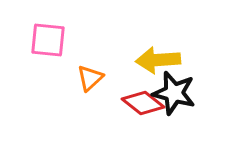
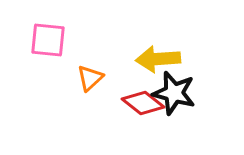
yellow arrow: moved 1 px up
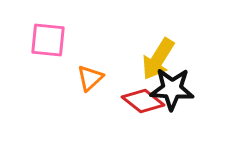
yellow arrow: rotated 54 degrees counterclockwise
black star: moved 2 px left, 4 px up; rotated 12 degrees counterclockwise
red diamond: moved 2 px up
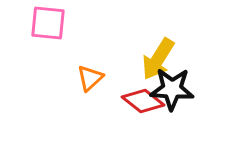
pink square: moved 17 px up
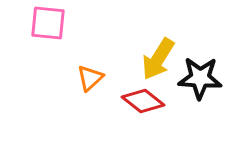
black star: moved 28 px right, 11 px up
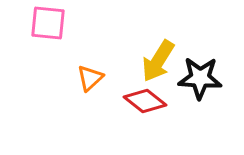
yellow arrow: moved 2 px down
red diamond: moved 2 px right
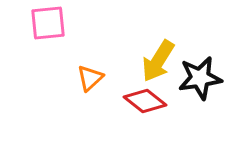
pink square: rotated 12 degrees counterclockwise
black star: rotated 12 degrees counterclockwise
